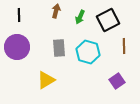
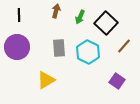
black square: moved 2 px left, 3 px down; rotated 20 degrees counterclockwise
brown line: rotated 42 degrees clockwise
cyan hexagon: rotated 10 degrees clockwise
purple square: rotated 21 degrees counterclockwise
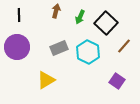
gray rectangle: rotated 72 degrees clockwise
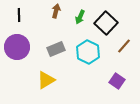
gray rectangle: moved 3 px left, 1 px down
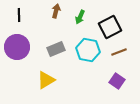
black square: moved 4 px right, 4 px down; rotated 20 degrees clockwise
brown line: moved 5 px left, 6 px down; rotated 28 degrees clockwise
cyan hexagon: moved 2 px up; rotated 15 degrees counterclockwise
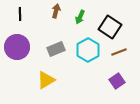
black line: moved 1 px right, 1 px up
black square: rotated 30 degrees counterclockwise
cyan hexagon: rotated 20 degrees clockwise
purple square: rotated 21 degrees clockwise
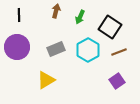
black line: moved 1 px left, 1 px down
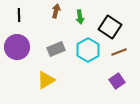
green arrow: rotated 32 degrees counterclockwise
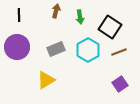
purple square: moved 3 px right, 3 px down
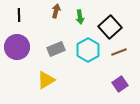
black square: rotated 15 degrees clockwise
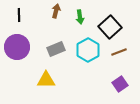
yellow triangle: rotated 30 degrees clockwise
